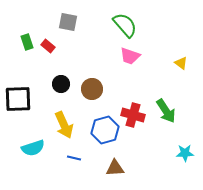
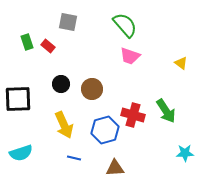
cyan semicircle: moved 12 px left, 5 px down
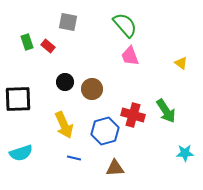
pink trapezoid: rotated 50 degrees clockwise
black circle: moved 4 px right, 2 px up
blue hexagon: moved 1 px down
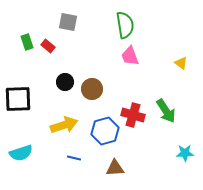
green semicircle: rotated 32 degrees clockwise
yellow arrow: rotated 84 degrees counterclockwise
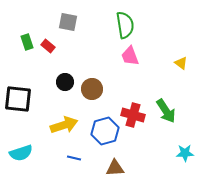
black square: rotated 8 degrees clockwise
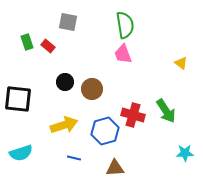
pink trapezoid: moved 7 px left, 2 px up
